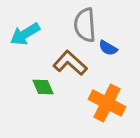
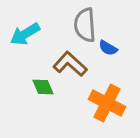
brown L-shape: moved 1 px down
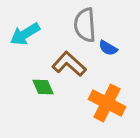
brown L-shape: moved 1 px left
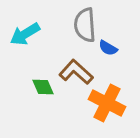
brown L-shape: moved 7 px right, 8 px down
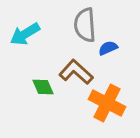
blue semicircle: rotated 126 degrees clockwise
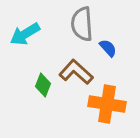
gray semicircle: moved 3 px left, 1 px up
blue semicircle: rotated 72 degrees clockwise
green diamond: moved 2 px up; rotated 45 degrees clockwise
orange cross: moved 1 px down; rotated 18 degrees counterclockwise
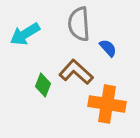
gray semicircle: moved 3 px left
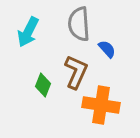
cyan arrow: moved 3 px right, 2 px up; rotated 32 degrees counterclockwise
blue semicircle: moved 1 px left, 1 px down
brown L-shape: rotated 72 degrees clockwise
orange cross: moved 6 px left, 1 px down
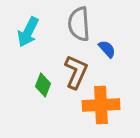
orange cross: rotated 12 degrees counterclockwise
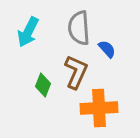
gray semicircle: moved 4 px down
orange cross: moved 2 px left, 3 px down
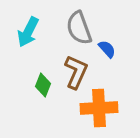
gray semicircle: rotated 16 degrees counterclockwise
